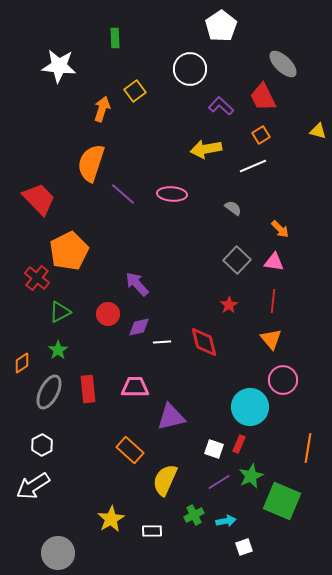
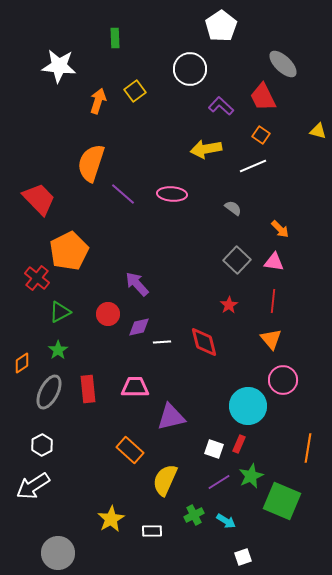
orange arrow at (102, 109): moved 4 px left, 8 px up
orange square at (261, 135): rotated 24 degrees counterclockwise
cyan circle at (250, 407): moved 2 px left, 1 px up
cyan arrow at (226, 521): rotated 42 degrees clockwise
white square at (244, 547): moved 1 px left, 10 px down
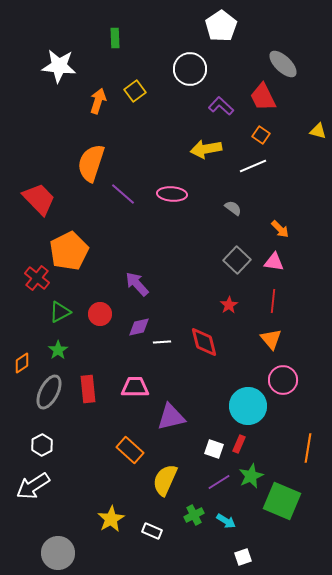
red circle at (108, 314): moved 8 px left
white rectangle at (152, 531): rotated 24 degrees clockwise
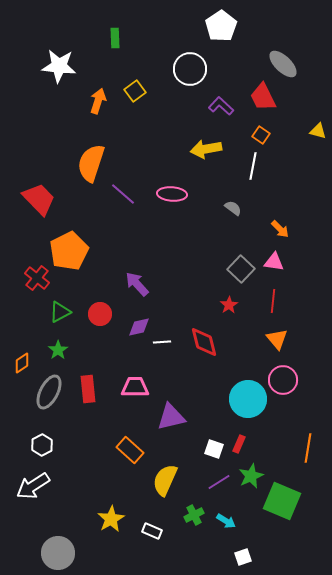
white line at (253, 166): rotated 56 degrees counterclockwise
gray square at (237, 260): moved 4 px right, 9 px down
orange triangle at (271, 339): moved 6 px right
cyan circle at (248, 406): moved 7 px up
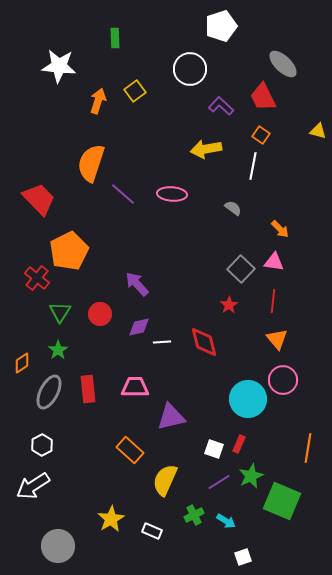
white pentagon at (221, 26): rotated 16 degrees clockwise
green triangle at (60, 312): rotated 30 degrees counterclockwise
gray circle at (58, 553): moved 7 px up
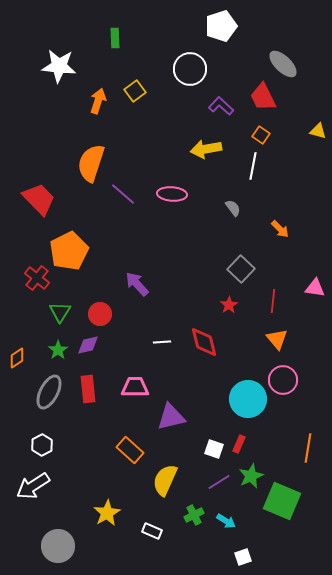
gray semicircle at (233, 208): rotated 18 degrees clockwise
pink triangle at (274, 262): moved 41 px right, 26 px down
purple diamond at (139, 327): moved 51 px left, 18 px down
orange diamond at (22, 363): moved 5 px left, 5 px up
yellow star at (111, 519): moved 4 px left, 6 px up
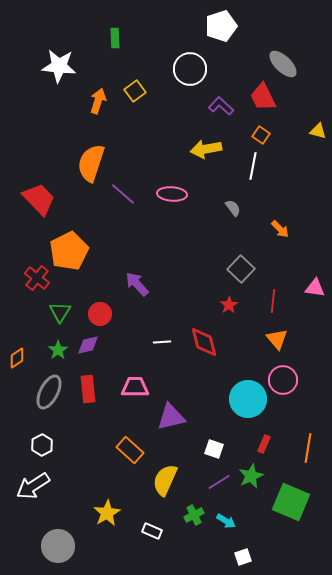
red rectangle at (239, 444): moved 25 px right
green square at (282, 501): moved 9 px right, 1 px down
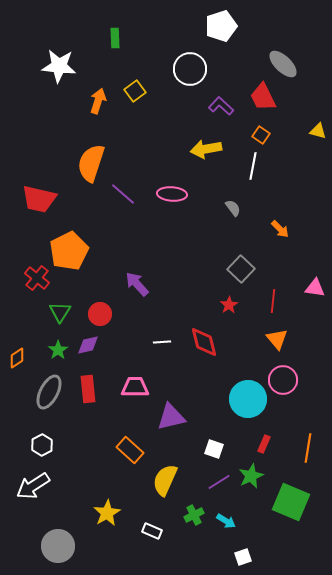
red trapezoid at (39, 199): rotated 147 degrees clockwise
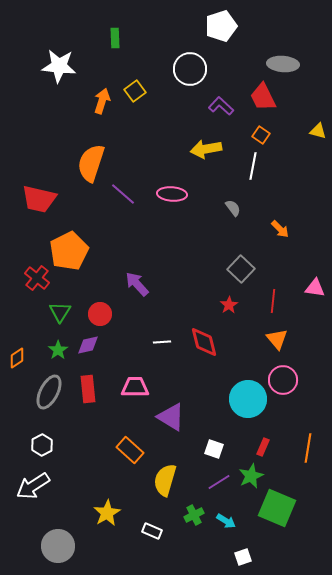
gray ellipse at (283, 64): rotated 40 degrees counterclockwise
orange arrow at (98, 101): moved 4 px right
purple triangle at (171, 417): rotated 44 degrees clockwise
red rectangle at (264, 444): moved 1 px left, 3 px down
yellow semicircle at (165, 480): rotated 8 degrees counterclockwise
green square at (291, 502): moved 14 px left, 6 px down
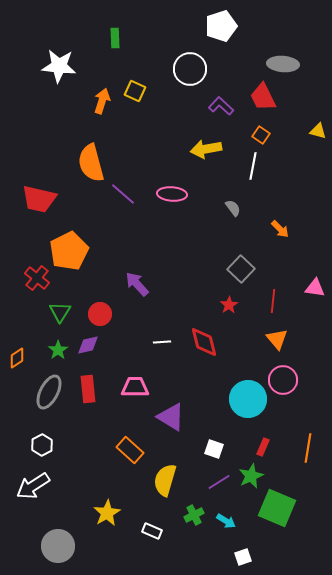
yellow square at (135, 91): rotated 30 degrees counterclockwise
orange semicircle at (91, 163): rotated 33 degrees counterclockwise
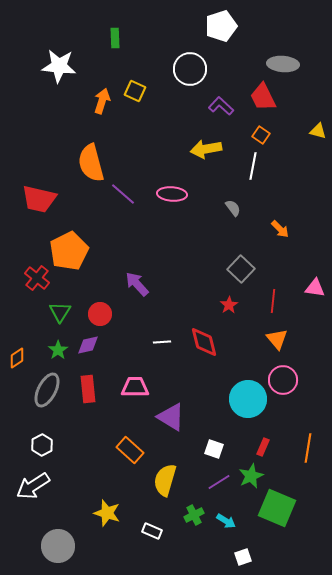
gray ellipse at (49, 392): moved 2 px left, 2 px up
yellow star at (107, 513): rotated 24 degrees counterclockwise
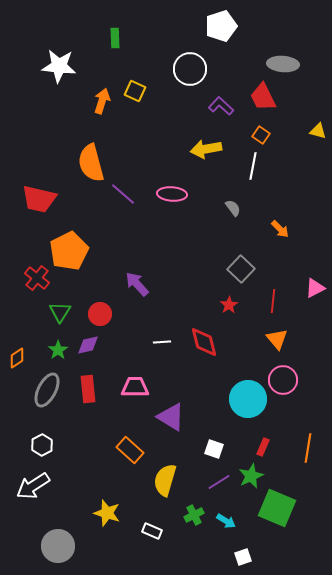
pink triangle at (315, 288): rotated 35 degrees counterclockwise
